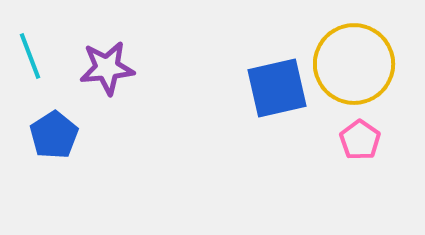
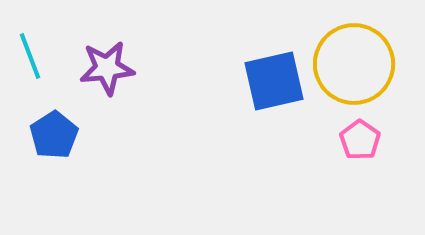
blue square: moved 3 px left, 7 px up
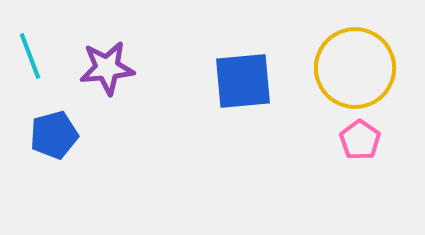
yellow circle: moved 1 px right, 4 px down
blue square: moved 31 px left; rotated 8 degrees clockwise
blue pentagon: rotated 18 degrees clockwise
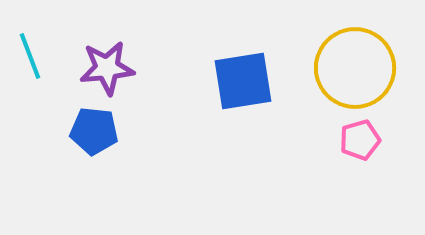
blue square: rotated 4 degrees counterclockwise
blue pentagon: moved 40 px right, 4 px up; rotated 21 degrees clockwise
pink pentagon: rotated 21 degrees clockwise
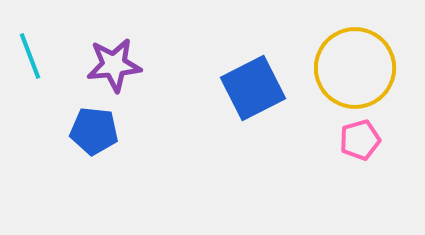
purple star: moved 7 px right, 3 px up
blue square: moved 10 px right, 7 px down; rotated 18 degrees counterclockwise
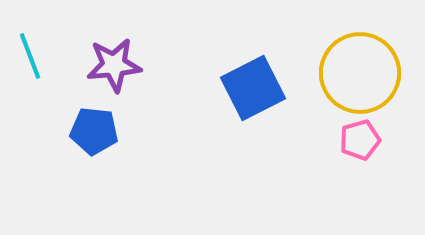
yellow circle: moved 5 px right, 5 px down
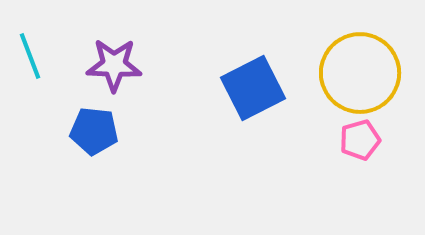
purple star: rotated 8 degrees clockwise
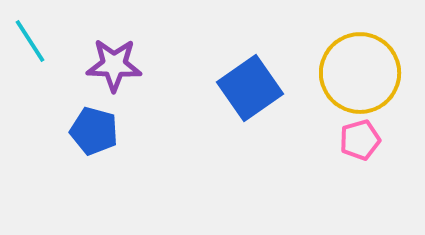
cyan line: moved 15 px up; rotated 12 degrees counterclockwise
blue square: moved 3 px left; rotated 8 degrees counterclockwise
blue pentagon: rotated 9 degrees clockwise
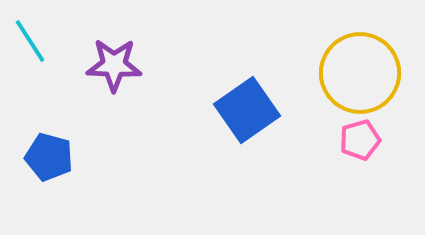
blue square: moved 3 px left, 22 px down
blue pentagon: moved 45 px left, 26 px down
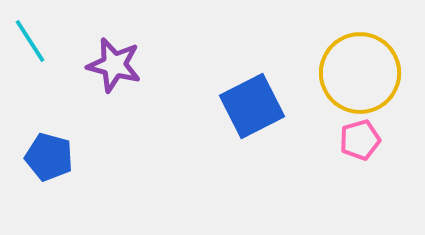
purple star: rotated 12 degrees clockwise
blue square: moved 5 px right, 4 px up; rotated 8 degrees clockwise
